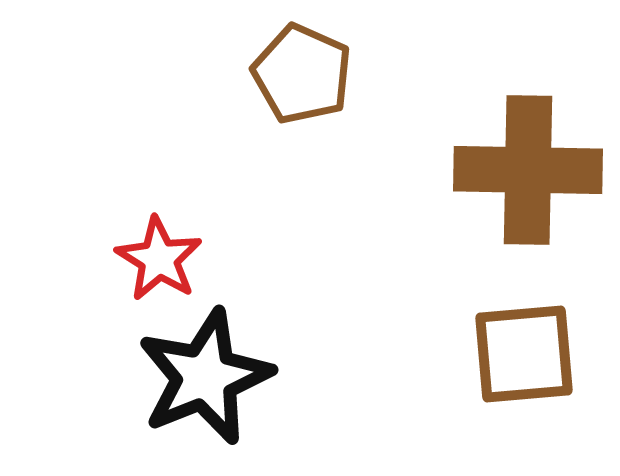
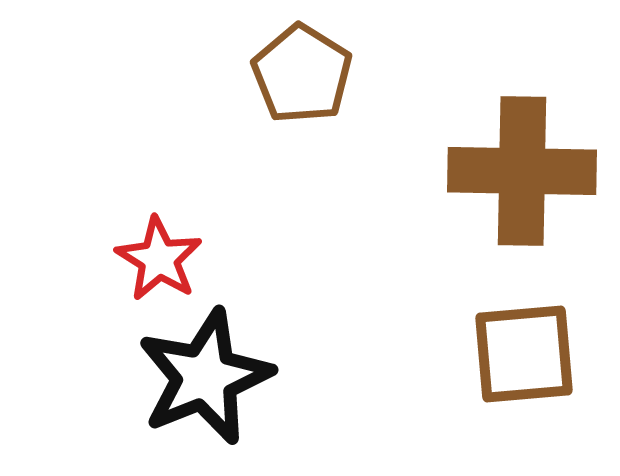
brown pentagon: rotated 8 degrees clockwise
brown cross: moved 6 px left, 1 px down
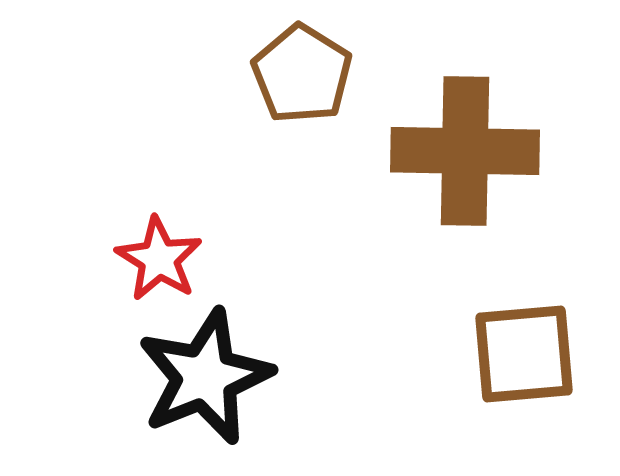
brown cross: moved 57 px left, 20 px up
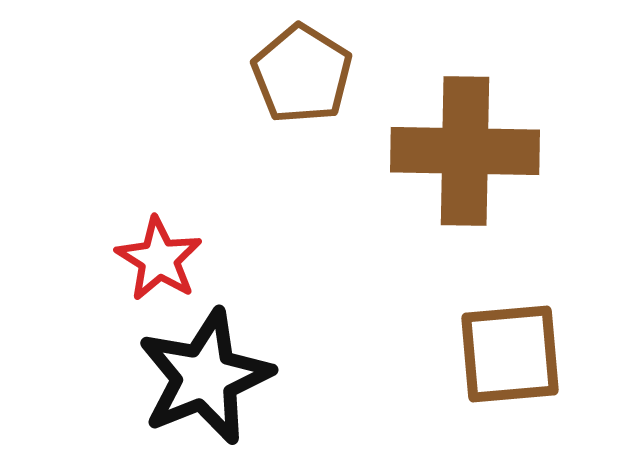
brown square: moved 14 px left
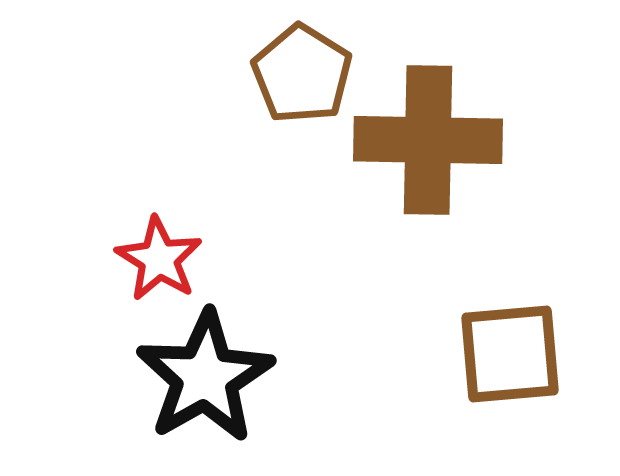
brown cross: moved 37 px left, 11 px up
black star: rotated 8 degrees counterclockwise
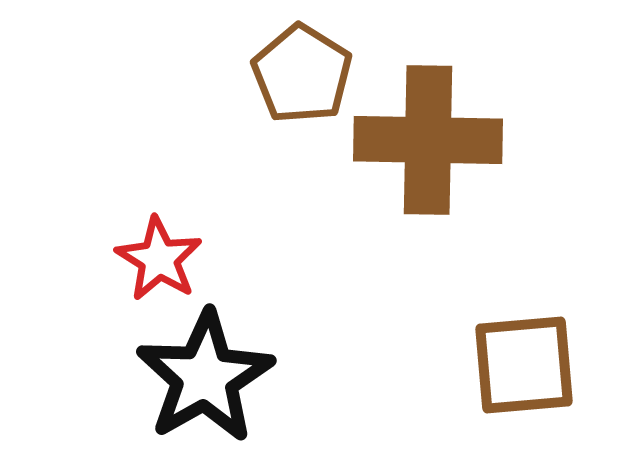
brown square: moved 14 px right, 11 px down
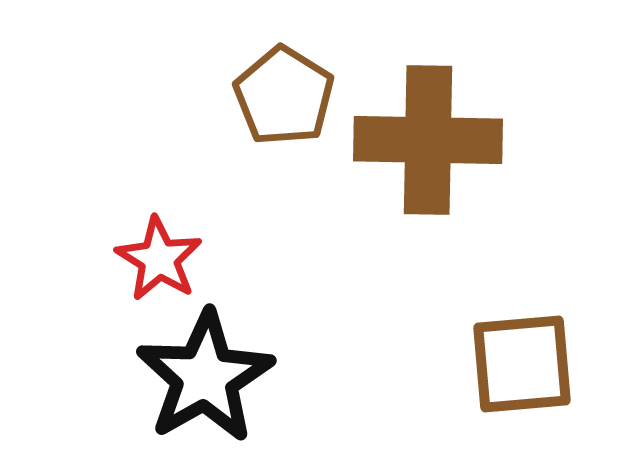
brown pentagon: moved 18 px left, 22 px down
brown square: moved 2 px left, 1 px up
